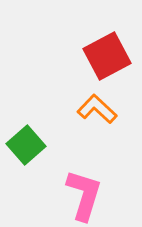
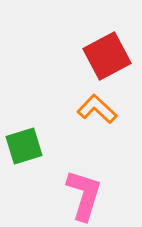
green square: moved 2 px left, 1 px down; rotated 24 degrees clockwise
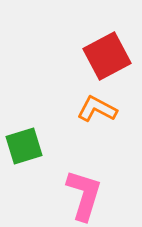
orange L-shape: rotated 15 degrees counterclockwise
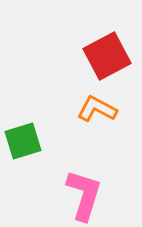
green square: moved 1 px left, 5 px up
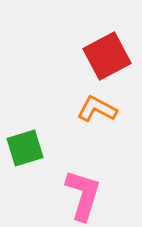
green square: moved 2 px right, 7 px down
pink L-shape: moved 1 px left
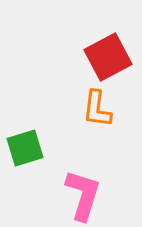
red square: moved 1 px right, 1 px down
orange L-shape: rotated 111 degrees counterclockwise
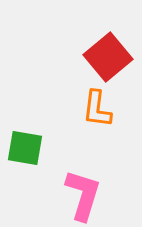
red square: rotated 12 degrees counterclockwise
green square: rotated 27 degrees clockwise
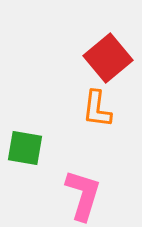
red square: moved 1 px down
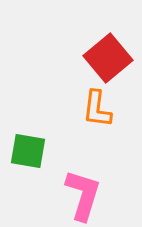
green square: moved 3 px right, 3 px down
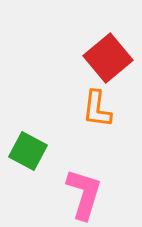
green square: rotated 18 degrees clockwise
pink L-shape: moved 1 px right, 1 px up
